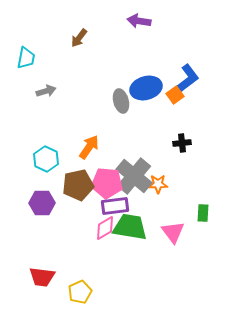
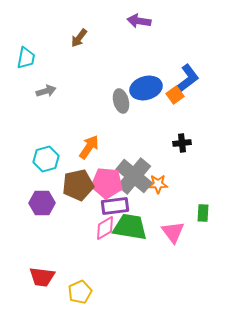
cyan hexagon: rotated 20 degrees clockwise
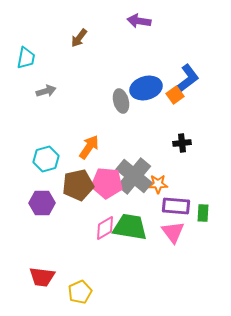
purple rectangle: moved 61 px right; rotated 12 degrees clockwise
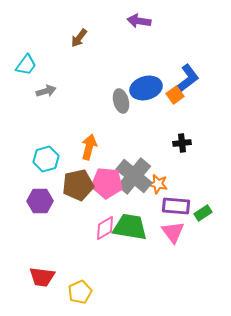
cyan trapezoid: moved 7 px down; rotated 25 degrees clockwise
orange arrow: rotated 20 degrees counterclockwise
orange star: rotated 12 degrees clockwise
purple hexagon: moved 2 px left, 2 px up
green rectangle: rotated 54 degrees clockwise
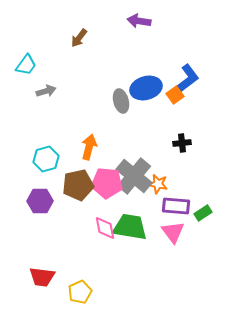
pink diamond: rotated 70 degrees counterclockwise
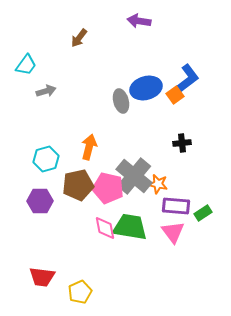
pink pentagon: moved 1 px right, 5 px down; rotated 8 degrees clockwise
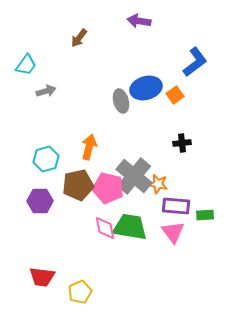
blue L-shape: moved 8 px right, 17 px up
green rectangle: moved 2 px right, 2 px down; rotated 30 degrees clockwise
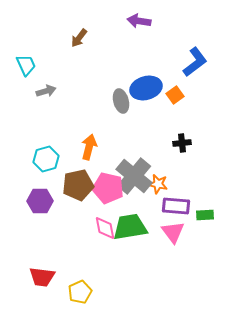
cyan trapezoid: rotated 60 degrees counterclockwise
green trapezoid: rotated 18 degrees counterclockwise
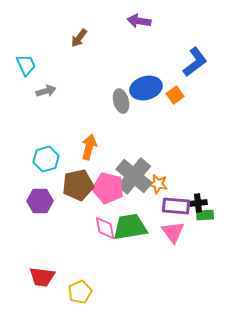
black cross: moved 16 px right, 60 px down
